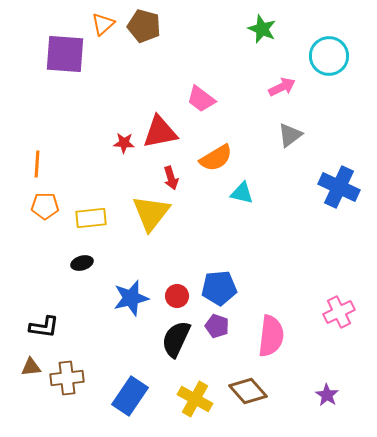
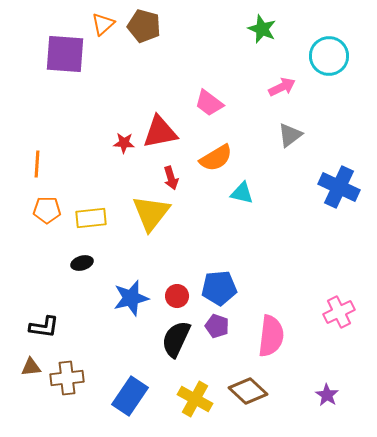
pink trapezoid: moved 8 px right, 4 px down
orange pentagon: moved 2 px right, 4 px down
brown diamond: rotated 6 degrees counterclockwise
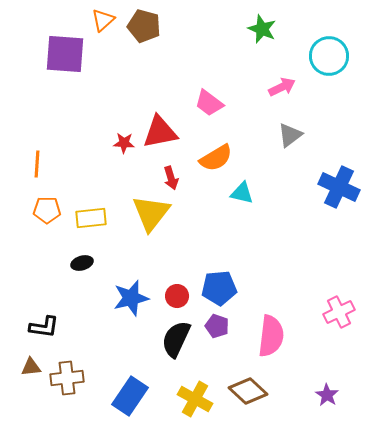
orange triangle: moved 4 px up
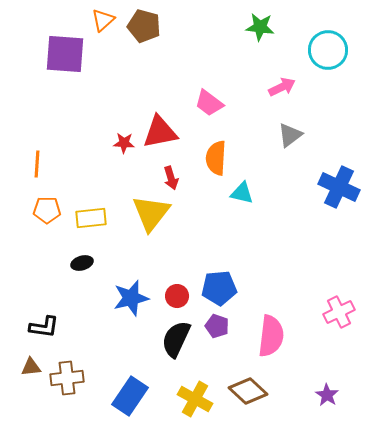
green star: moved 2 px left, 2 px up; rotated 16 degrees counterclockwise
cyan circle: moved 1 px left, 6 px up
orange semicircle: rotated 124 degrees clockwise
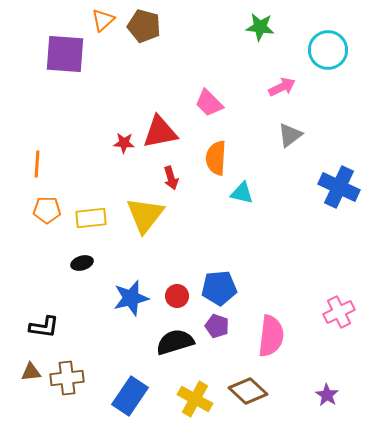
pink trapezoid: rotated 8 degrees clockwise
yellow triangle: moved 6 px left, 2 px down
black semicircle: moved 1 px left, 3 px down; rotated 48 degrees clockwise
brown triangle: moved 5 px down
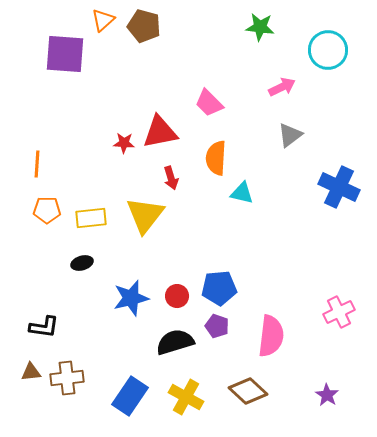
yellow cross: moved 9 px left, 2 px up
